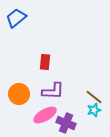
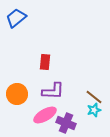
orange circle: moved 2 px left
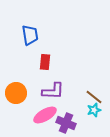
blue trapezoid: moved 14 px right, 17 px down; rotated 120 degrees clockwise
orange circle: moved 1 px left, 1 px up
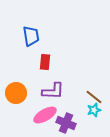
blue trapezoid: moved 1 px right, 1 px down
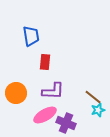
brown line: moved 1 px left
cyan star: moved 4 px right
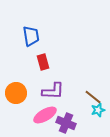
red rectangle: moved 2 px left; rotated 21 degrees counterclockwise
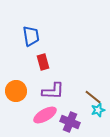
orange circle: moved 2 px up
purple cross: moved 4 px right, 1 px up
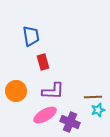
brown line: rotated 42 degrees counterclockwise
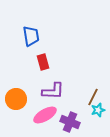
orange circle: moved 8 px down
brown line: rotated 60 degrees counterclockwise
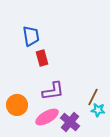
red rectangle: moved 1 px left, 4 px up
purple L-shape: rotated 10 degrees counterclockwise
orange circle: moved 1 px right, 6 px down
cyan star: rotated 24 degrees clockwise
pink ellipse: moved 2 px right, 2 px down
purple cross: rotated 18 degrees clockwise
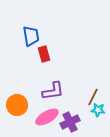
red rectangle: moved 2 px right, 4 px up
purple cross: rotated 24 degrees clockwise
